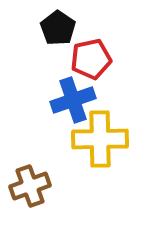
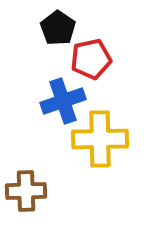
blue cross: moved 10 px left, 1 px down
brown cross: moved 4 px left, 5 px down; rotated 18 degrees clockwise
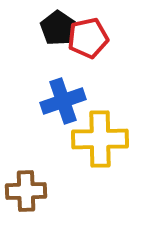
red pentagon: moved 3 px left, 21 px up
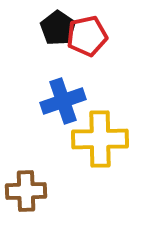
red pentagon: moved 1 px left, 2 px up
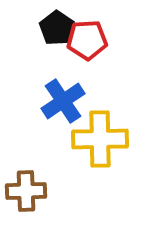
black pentagon: moved 1 px left
red pentagon: moved 4 px down; rotated 9 degrees clockwise
blue cross: rotated 15 degrees counterclockwise
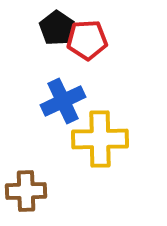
blue cross: rotated 9 degrees clockwise
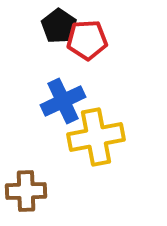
black pentagon: moved 2 px right, 2 px up
yellow cross: moved 4 px left, 2 px up; rotated 10 degrees counterclockwise
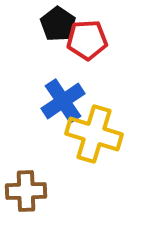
black pentagon: moved 1 px left, 2 px up
blue cross: rotated 9 degrees counterclockwise
yellow cross: moved 2 px left, 3 px up; rotated 28 degrees clockwise
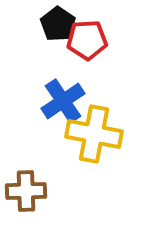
yellow cross: rotated 6 degrees counterclockwise
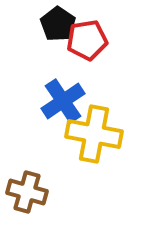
red pentagon: rotated 6 degrees counterclockwise
brown cross: moved 1 px right, 1 px down; rotated 18 degrees clockwise
